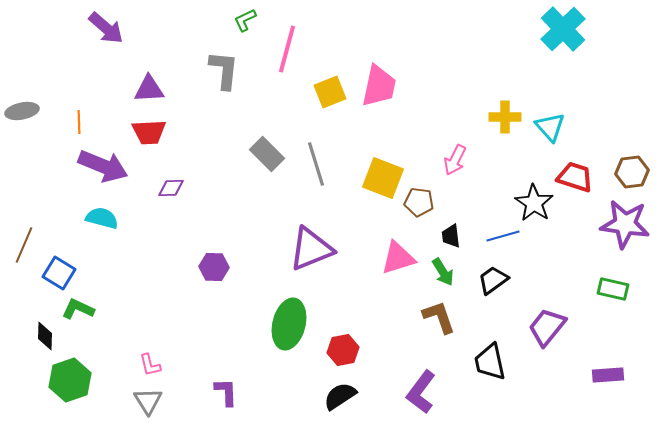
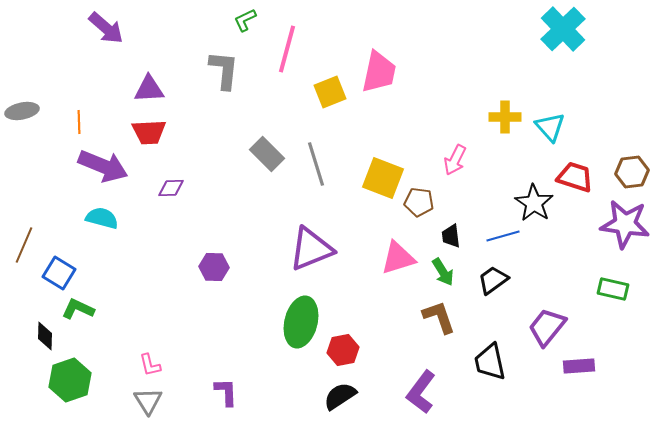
pink trapezoid at (379, 86): moved 14 px up
green ellipse at (289, 324): moved 12 px right, 2 px up
purple rectangle at (608, 375): moved 29 px left, 9 px up
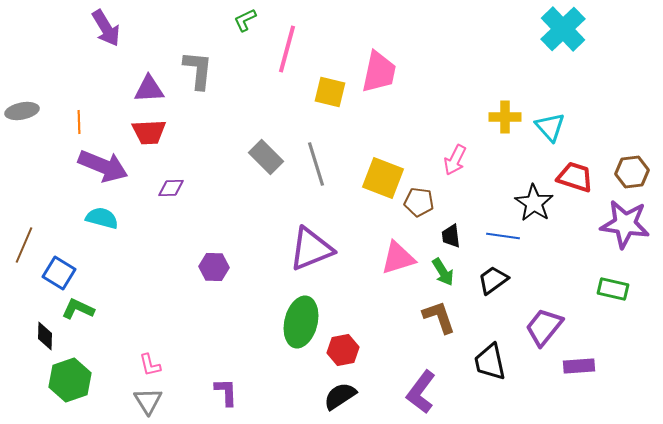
purple arrow at (106, 28): rotated 18 degrees clockwise
gray L-shape at (224, 70): moved 26 px left
yellow square at (330, 92): rotated 36 degrees clockwise
gray rectangle at (267, 154): moved 1 px left, 3 px down
blue line at (503, 236): rotated 24 degrees clockwise
purple trapezoid at (547, 327): moved 3 px left
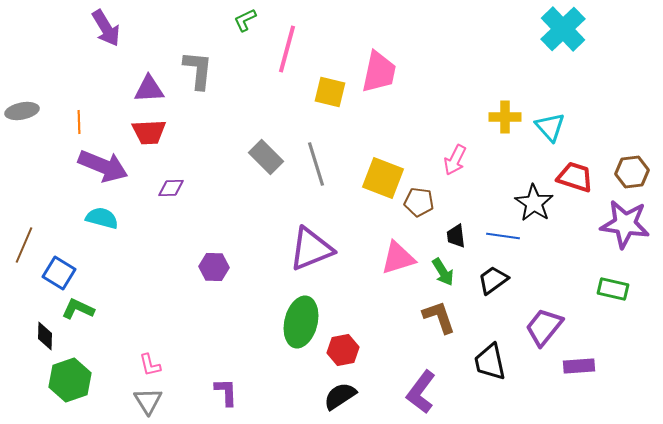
black trapezoid at (451, 236): moved 5 px right
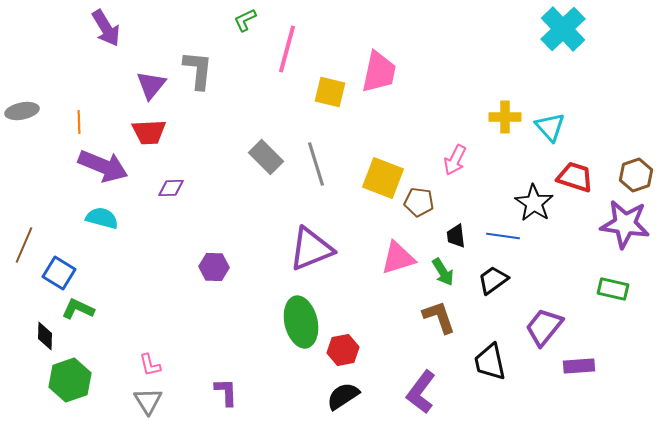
purple triangle at (149, 89): moved 2 px right, 4 px up; rotated 48 degrees counterclockwise
brown hexagon at (632, 172): moved 4 px right, 3 px down; rotated 12 degrees counterclockwise
green ellipse at (301, 322): rotated 27 degrees counterclockwise
black semicircle at (340, 396): moved 3 px right
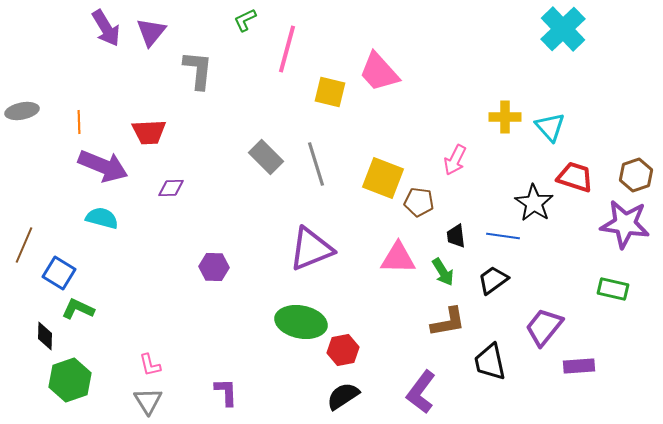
pink trapezoid at (379, 72): rotated 126 degrees clockwise
purple triangle at (151, 85): moved 53 px up
pink triangle at (398, 258): rotated 18 degrees clockwise
brown L-shape at (439, 317): moved 9 px right, 5 px down; rotated 99 degrees clockwise
green ellipse at (301, 322): rotated 66 degrees counterclockwise
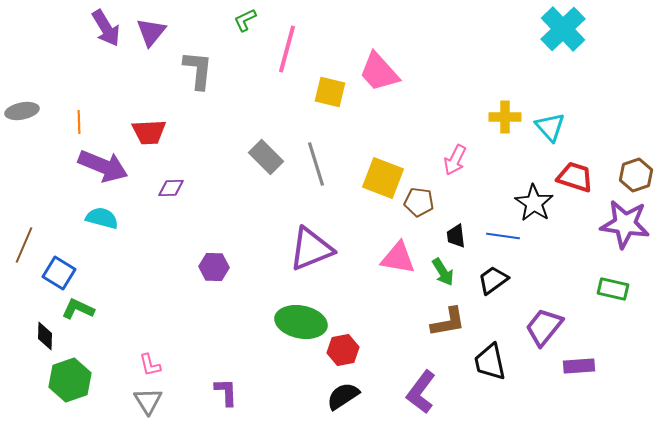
pink triangle at (398, 258): rotated 9 degrees clockwise
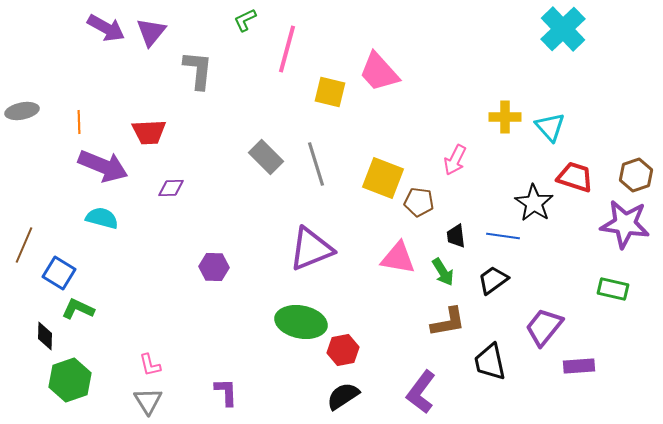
purple arrow at (106, 28): rotated 30 degrees counterclockwise
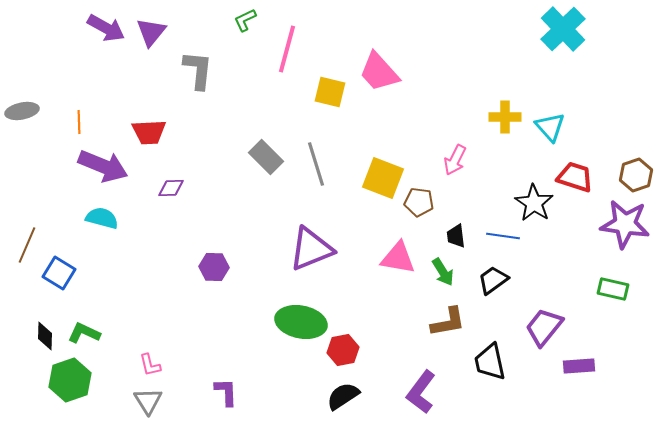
brown line at (24, 245): moved 3 px right
green L-shape at (78, 309): moved 6 px right, 24 px down
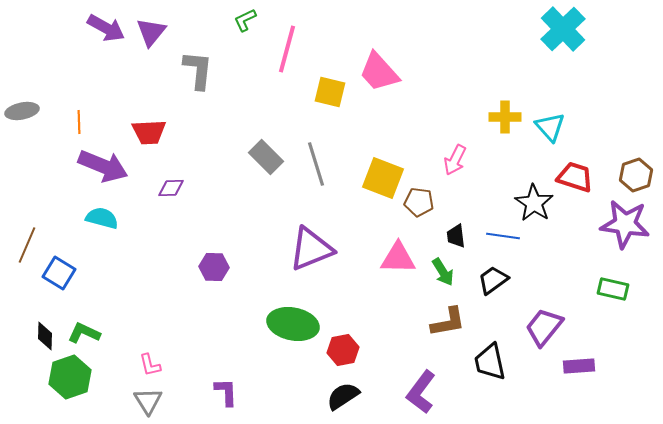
pink triangle at (398, 258): rotated 9 degrees counterclockwise
green ellipse at (301, 322): moved 8 px left, 2 px down
green hexagon at (70, 380): moved 3 px up
